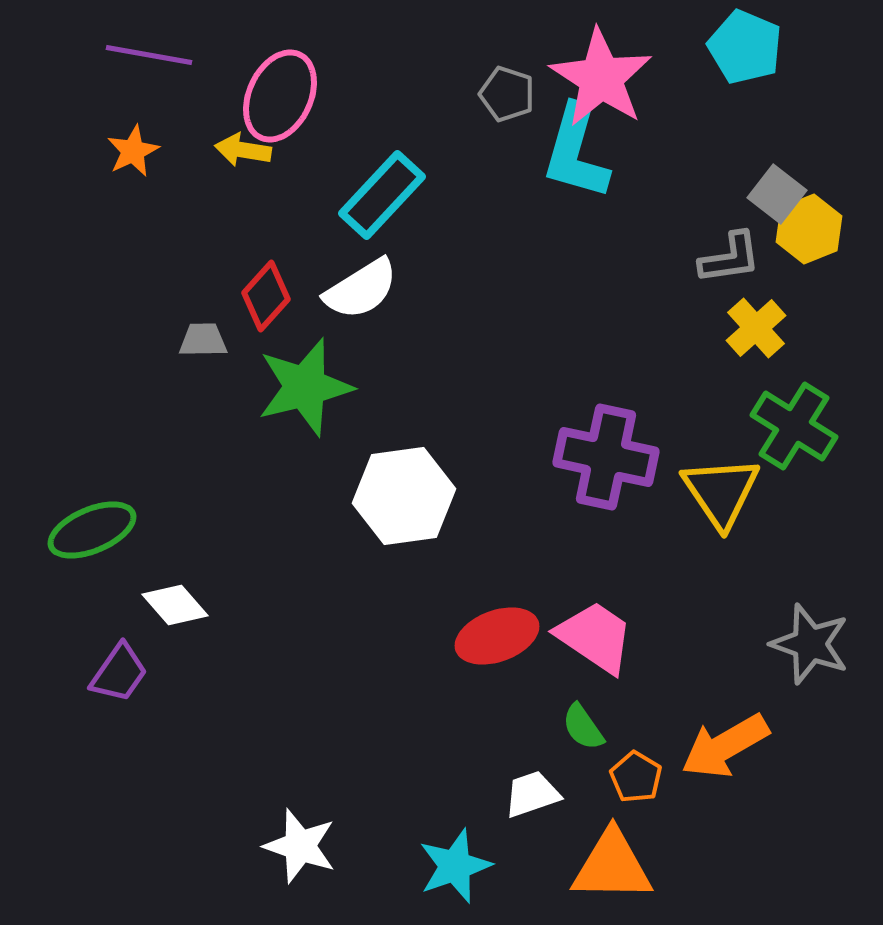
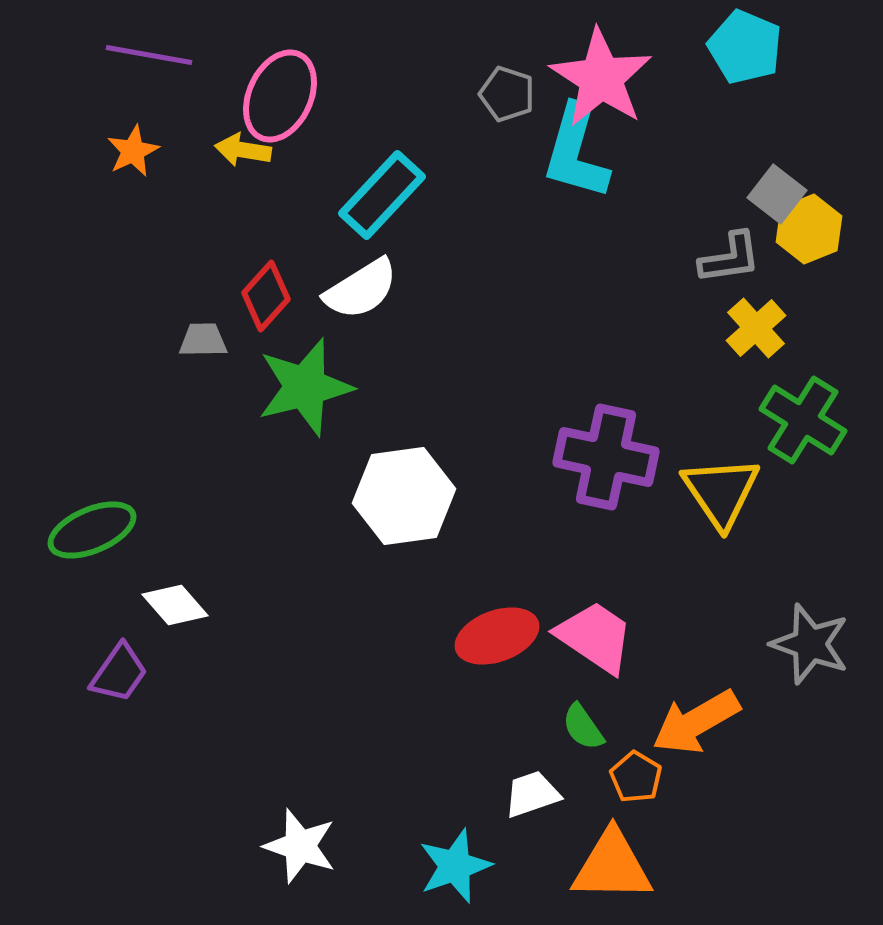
green cross: moved 9 px right, 6 px up
orange arrow: moved 29 px left, 24 px up
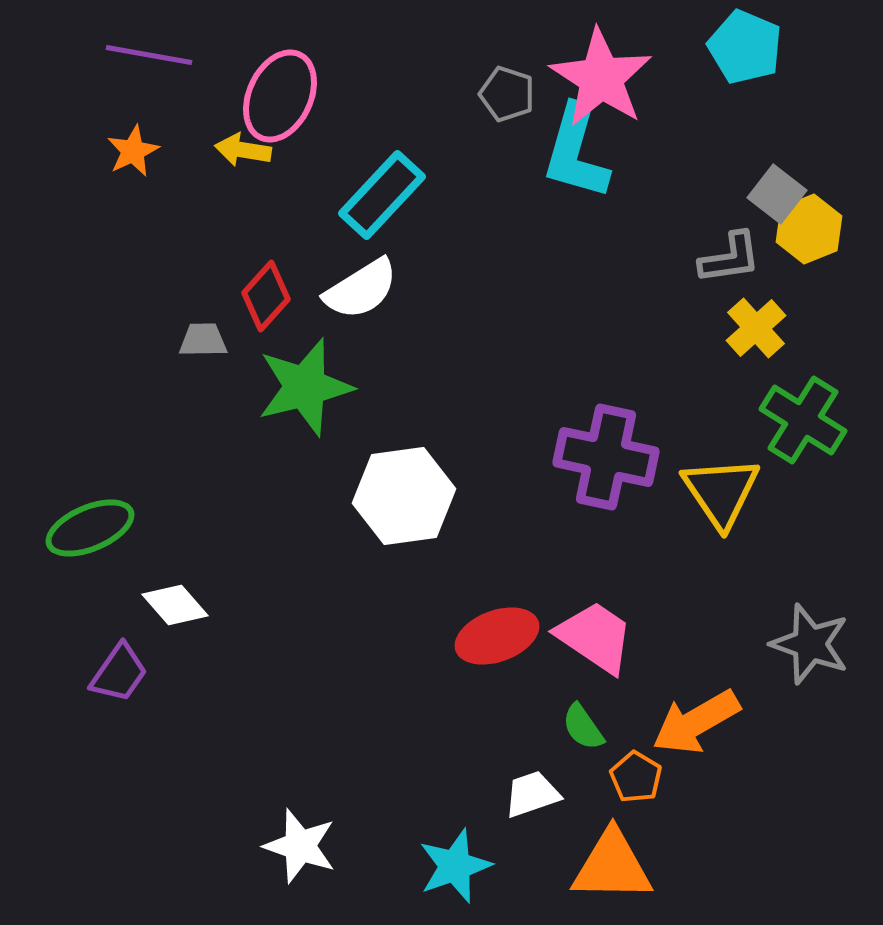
green ellipse: moved 2 px left, 2 px up
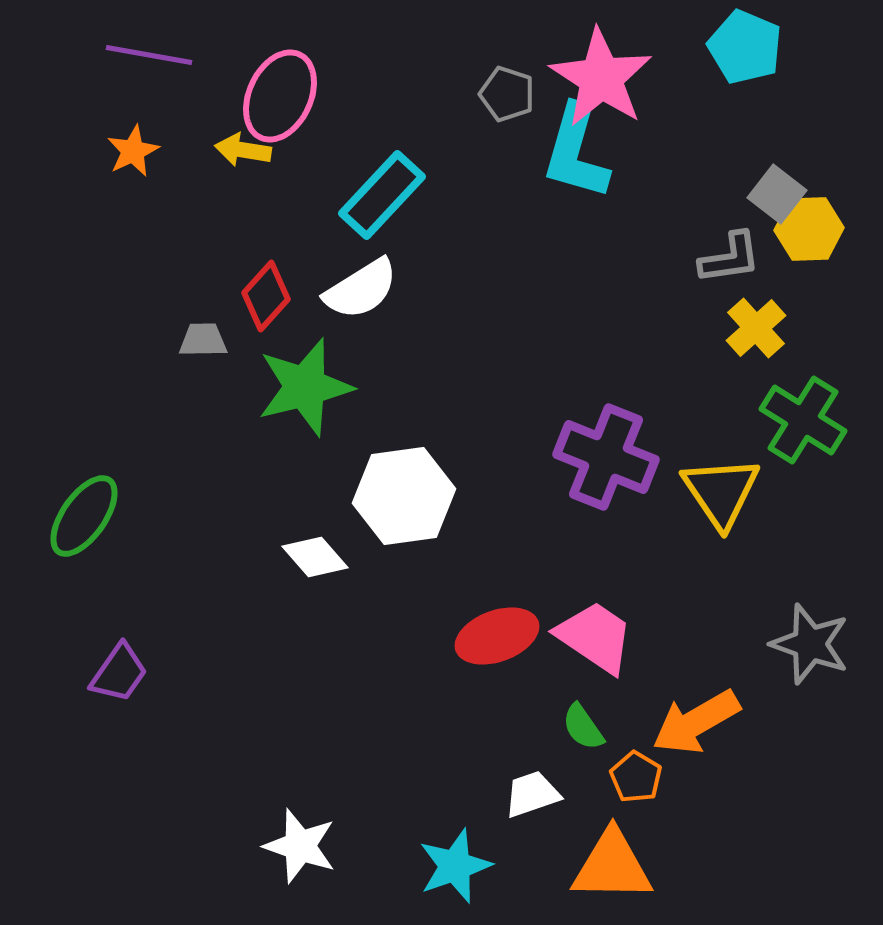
yellow hexagon: rotated 20 degrees clockwise
purple cross: rotated 10 degrees clockwise
green ellipse: moved 6 px left, 12 px up; rotated 32 degrees counterclockwise
white diamond: moved 140 px right, 48 px up
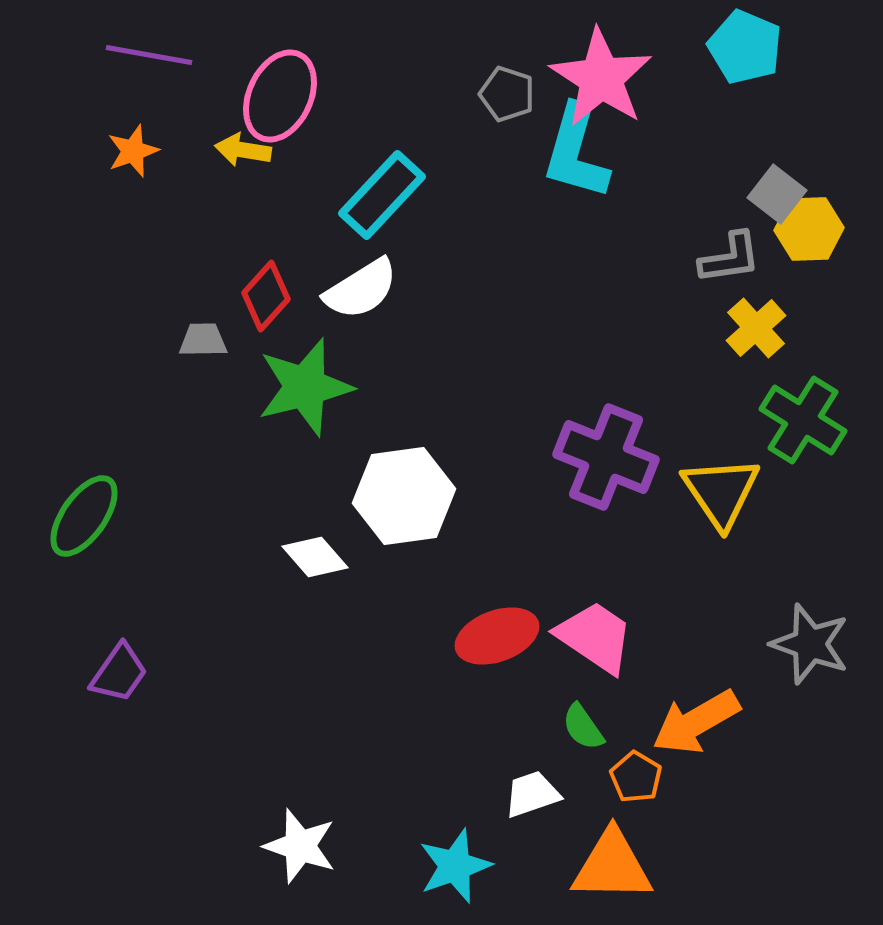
orange star: rotated 6 degrees clockwise
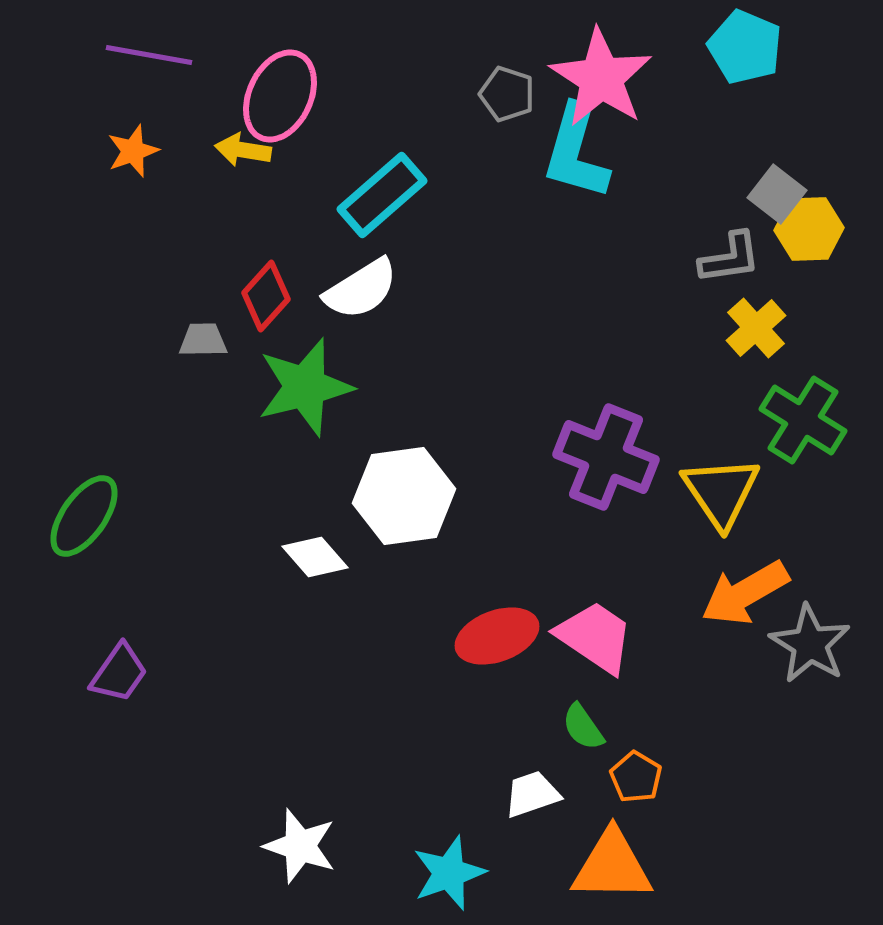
cyan rectangle: rotated 6 degrees clockwise
gray star: rotated 12 degrees clockwise
orange arrow: moved 49 px right, 129 px up
cyan star: moved 6 px left, 7 px down
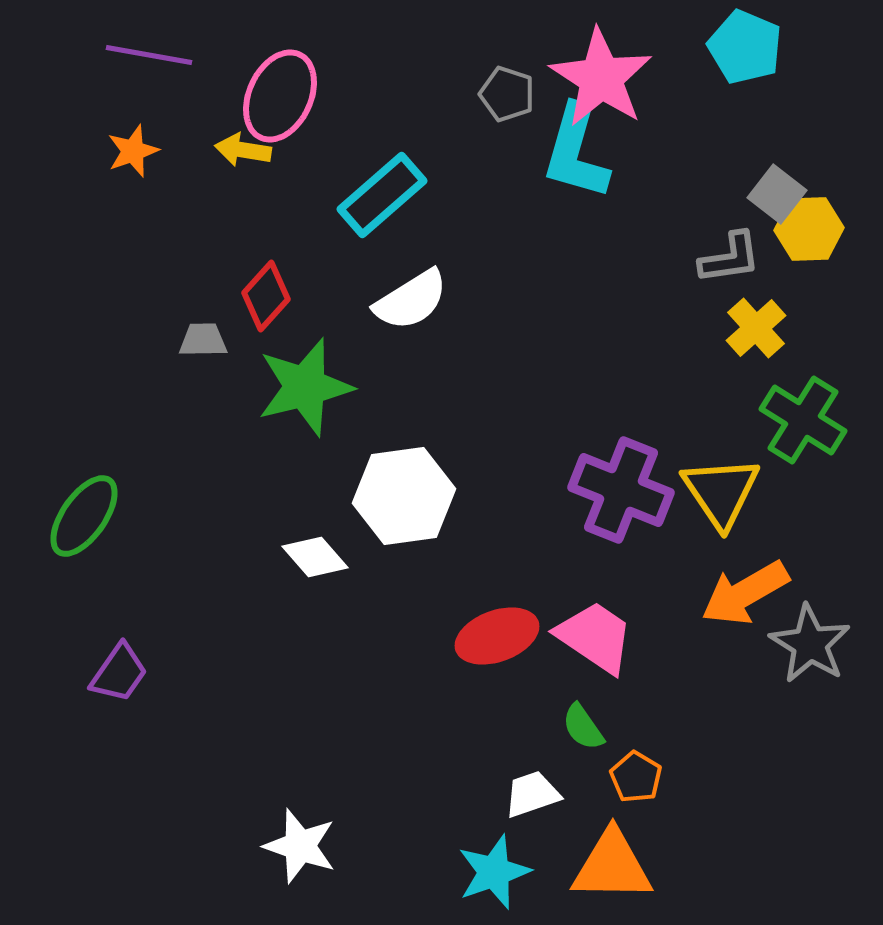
white semicircle: moved 50 px right, 11 px down
purple cross: moved 15 px right, 33 px down
cyan star: moved 45 px right, 1 px up
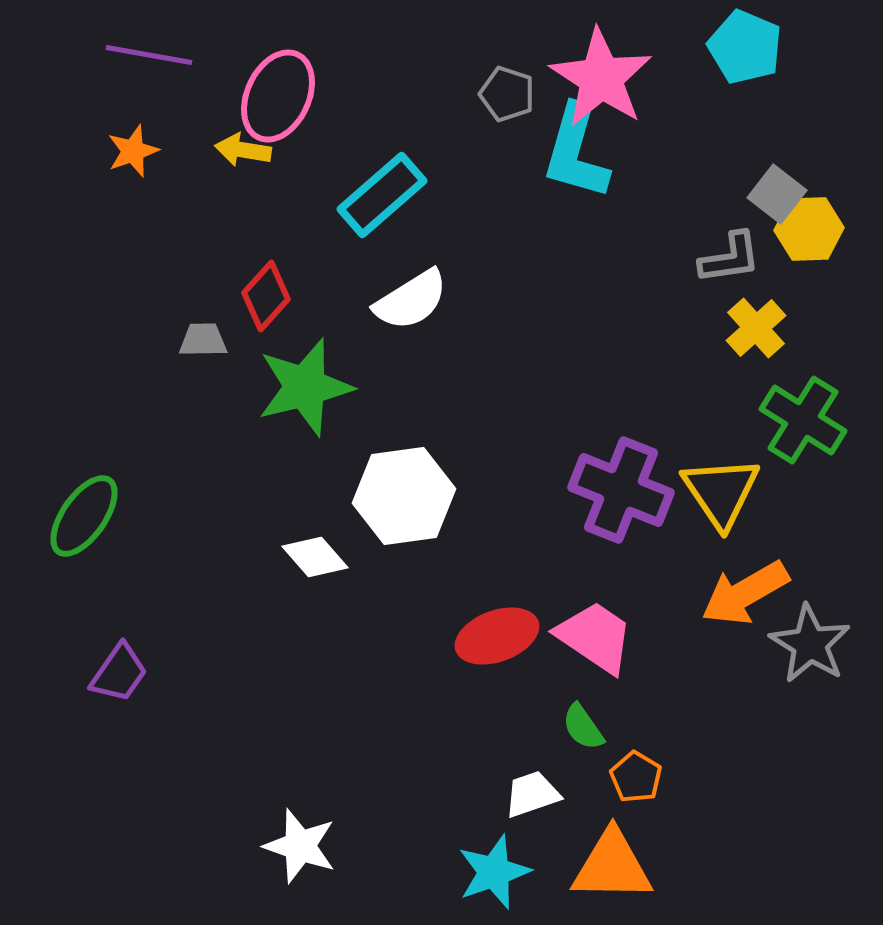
pink ellipse: moved 2 px left
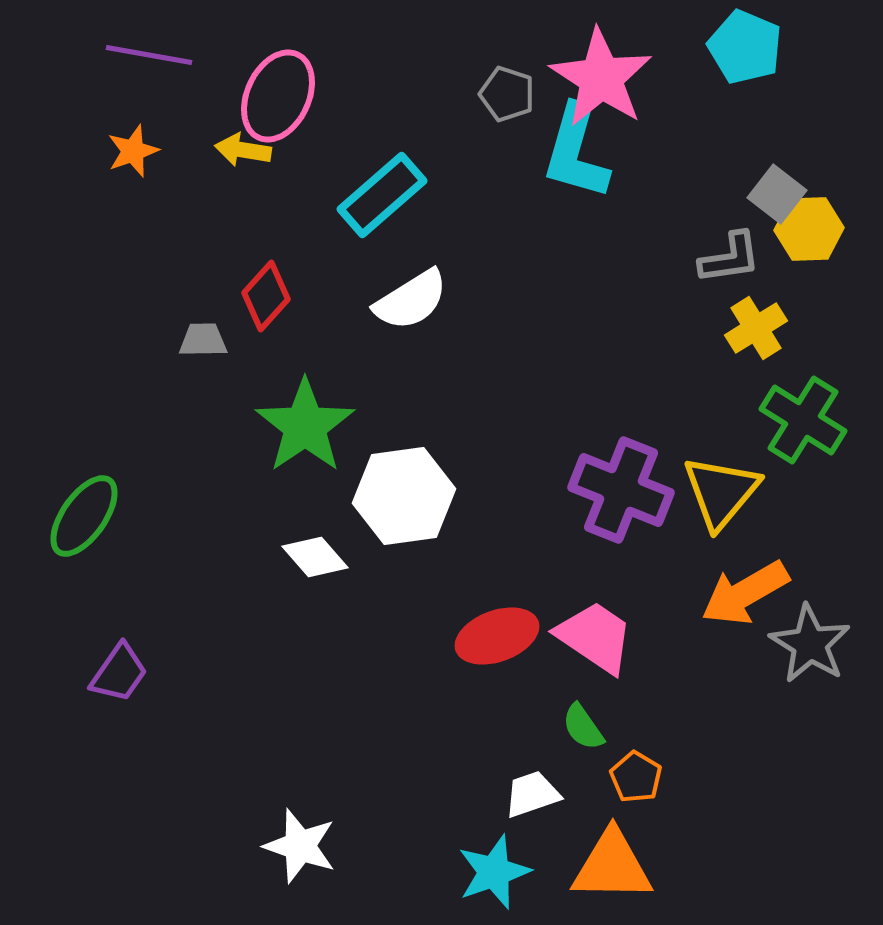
yellow cross: rotated 10 degrees clockwise
green star: moved 39 px down; rotated 20 degrees counterclockwise
yellow triangle: rotated 14 degrees clockwise
